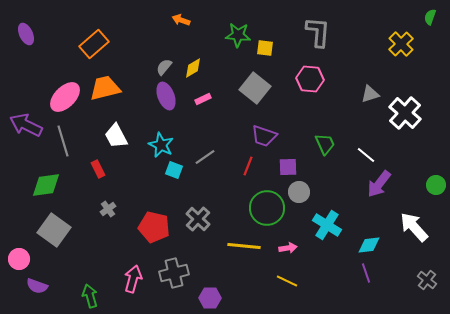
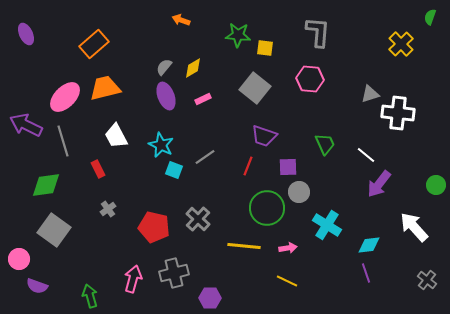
white cross at (405, 113): moved 7 px left; rotated 36 degrees counterclockwise
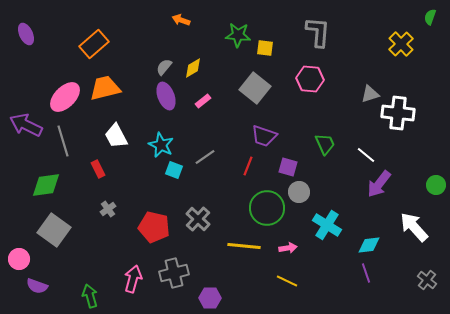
pink rectangle at (203, 99): moved 2 px down; rotated 14 degrees counterclockwise
purple square at (288, 167): rotated 18 degrees clockwise
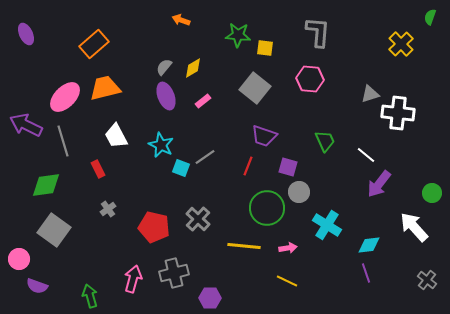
green trapezoid at (325, 144): moved 3 px up
cyan square at (174, 170): moved 7 px right, 2 px up
green circle at (436, 185): moved 4 px left, 8 px down
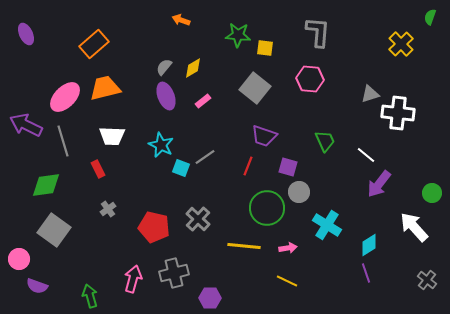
white trapezoid at (116, 136): moved 4 px left; rotated 60 degrees counterclockwise
cyan diamond at (369, 245): rotated 25 degrees counterclockwise
